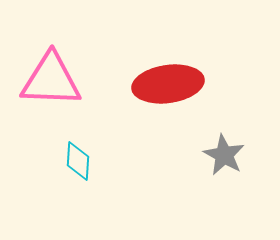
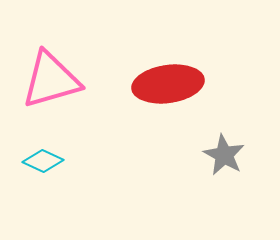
pink triangle: rotated 18 degrees counterclockwise
cyan diamond: moved 35 px left; rotated 69 degrees counterclockwise
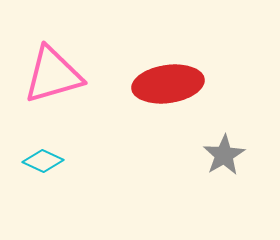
pink triangle: moved 2 px right, 5 px up
gray star: rotated 12 degrees clockwise
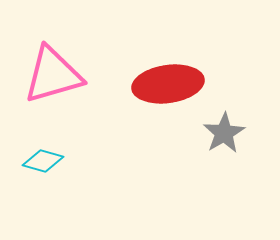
gray star: moved 22 px up
cyan diamond: rotated 9 degrees counterclockwise
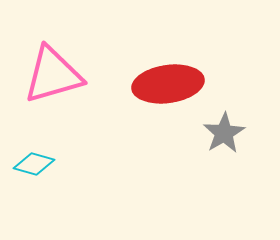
cyan diamond: moved 9 px left, 3 px down
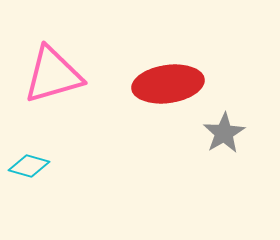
cyan diamond: moved 5 px left, 2 px down
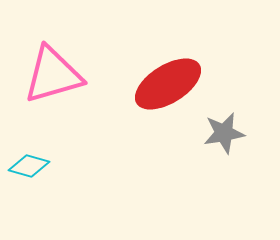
red ellipse: rotated 24 degrees counterclockwise
gray star: rotated 21 degrees clockwise
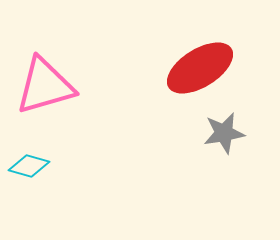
pink triangle: moved 8 px left, 11 px down
red ellipse: moved 32 px right, 16 px up
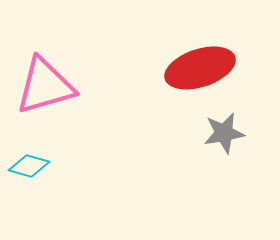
red ellipse: rotated 14 degrees clockwise
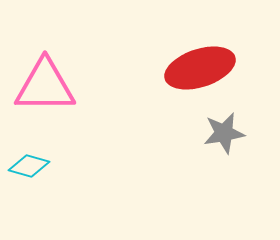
pink triangle: rotated 16 degrees clockwise
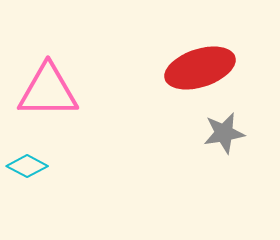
pink triangle: moved 3 px right, 5 px down
cyan diamond: moved 2 px left; rotated 12 degrees clockwise
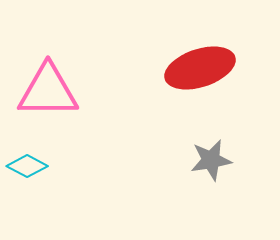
gray star: moved 13 px left, 27 px down
